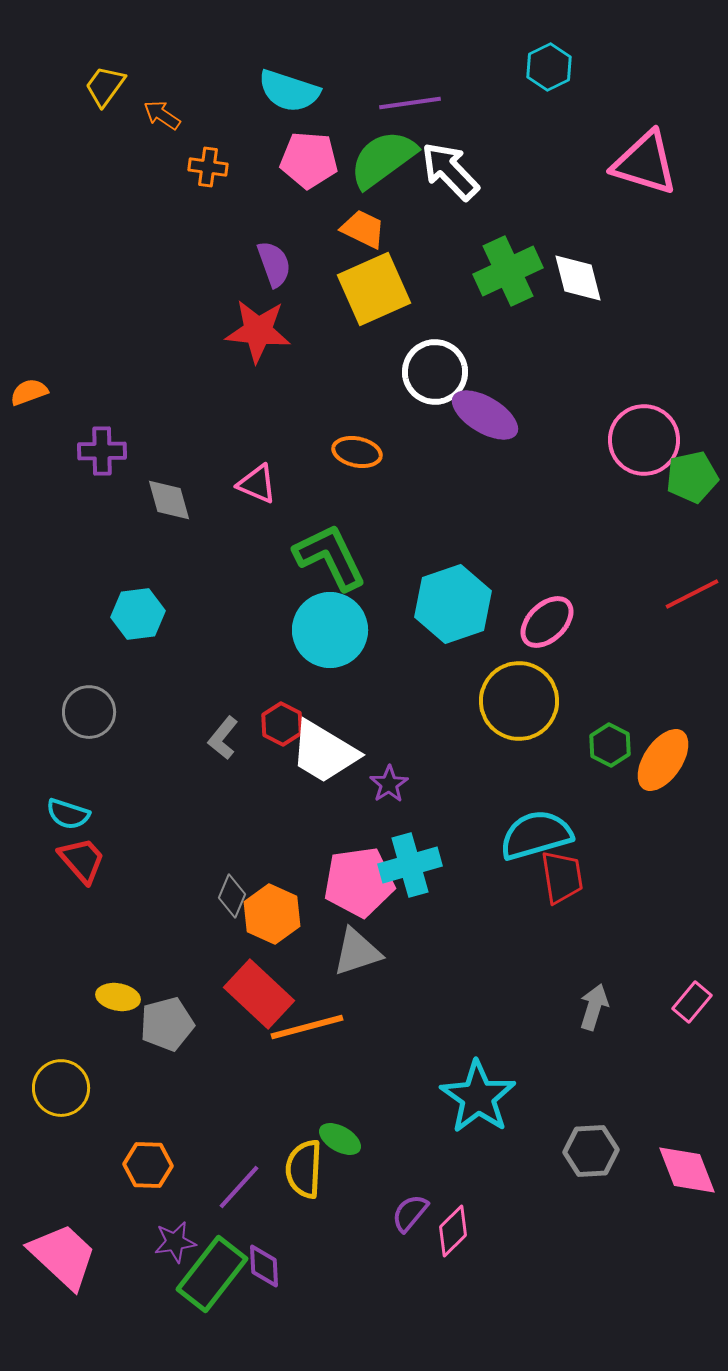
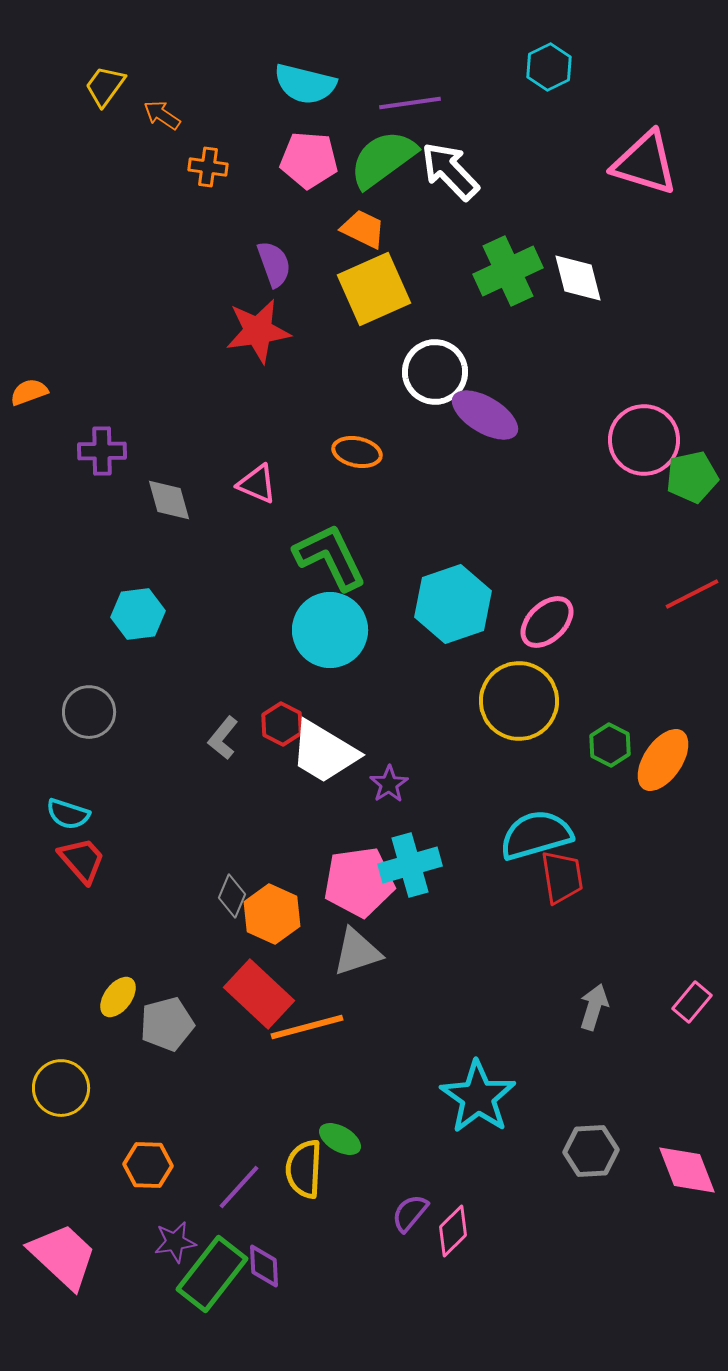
cyan semicircle at (289, 91): moved 16 px right, 7 px up; rotated 4 degrees counterclockwise
red star at (258, 331): rotated 14 degrees counterclockwise
yellow ellipse at (118, 997): rotated 63 degrees counterclockwise
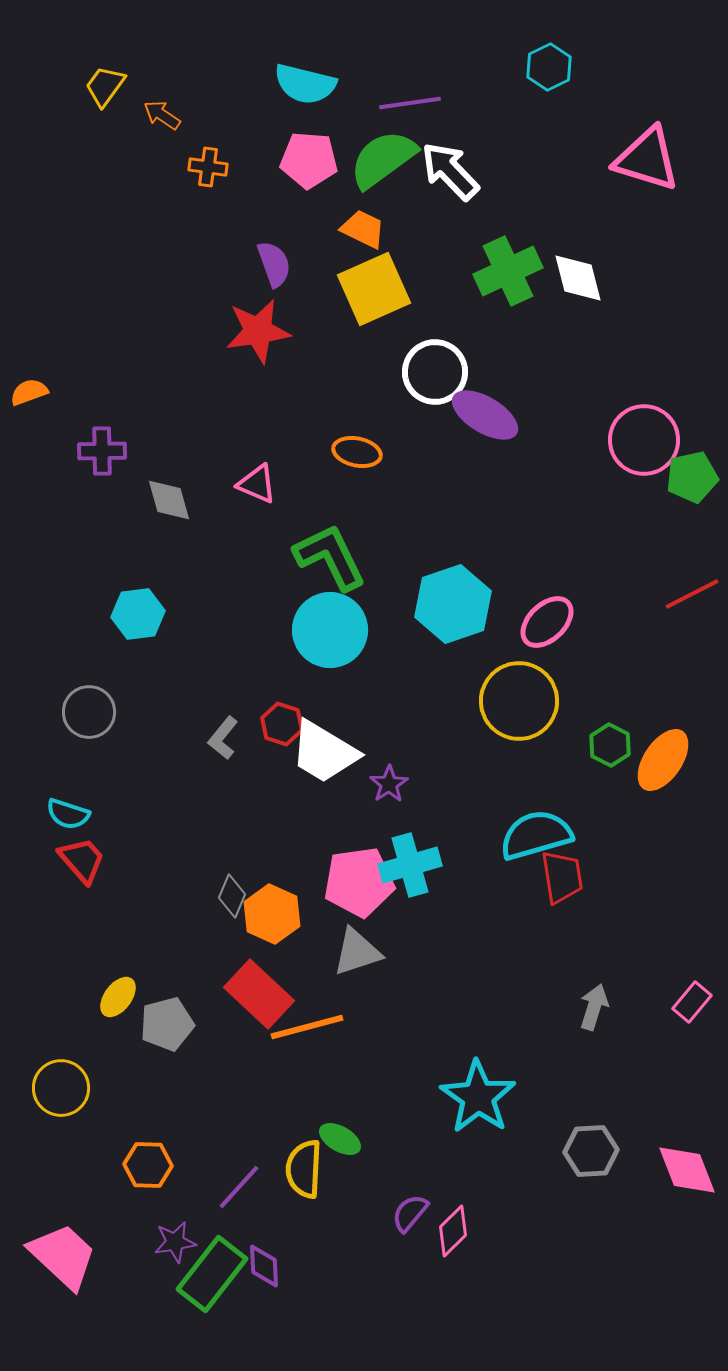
pink triangle at (645, 163): moved 2 px right, 4 px up
red hexagon at (282, 724): rotated 9 degrees counterclockwise
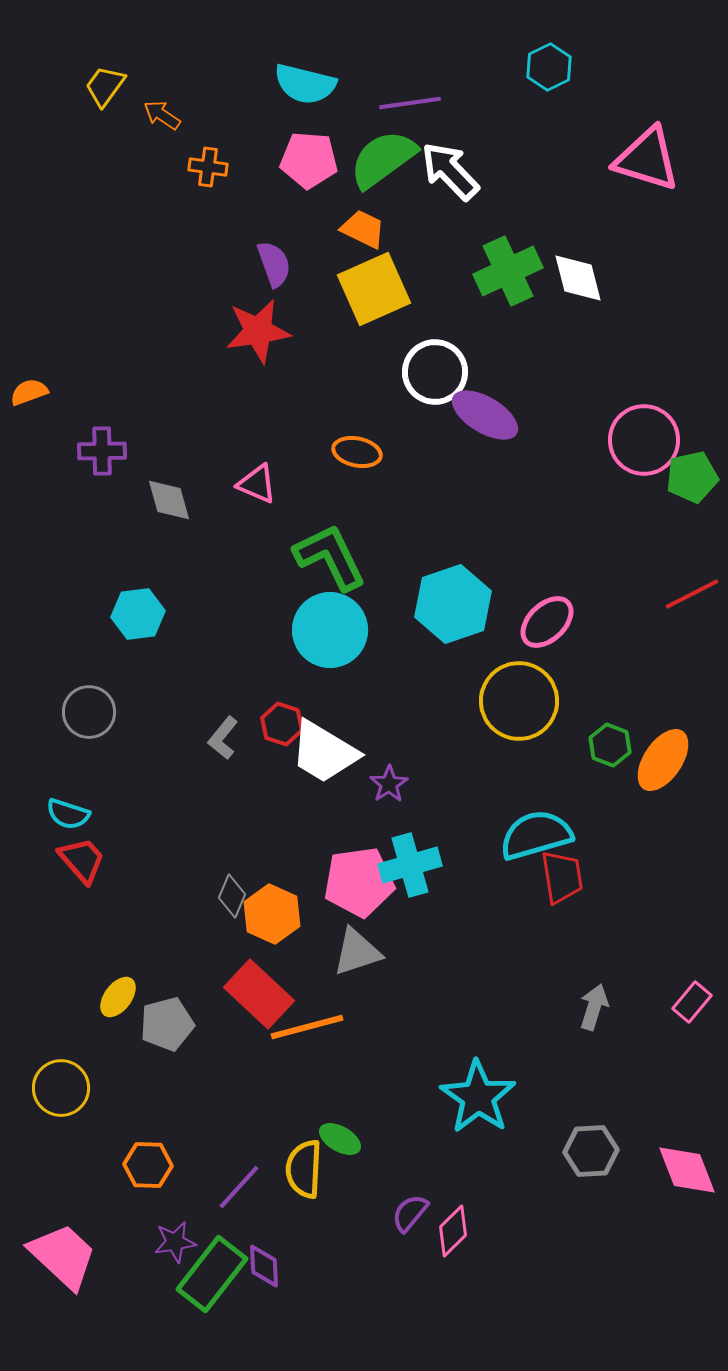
green hexagon at (610, 745): rotated 6 degrees counterclockwise
